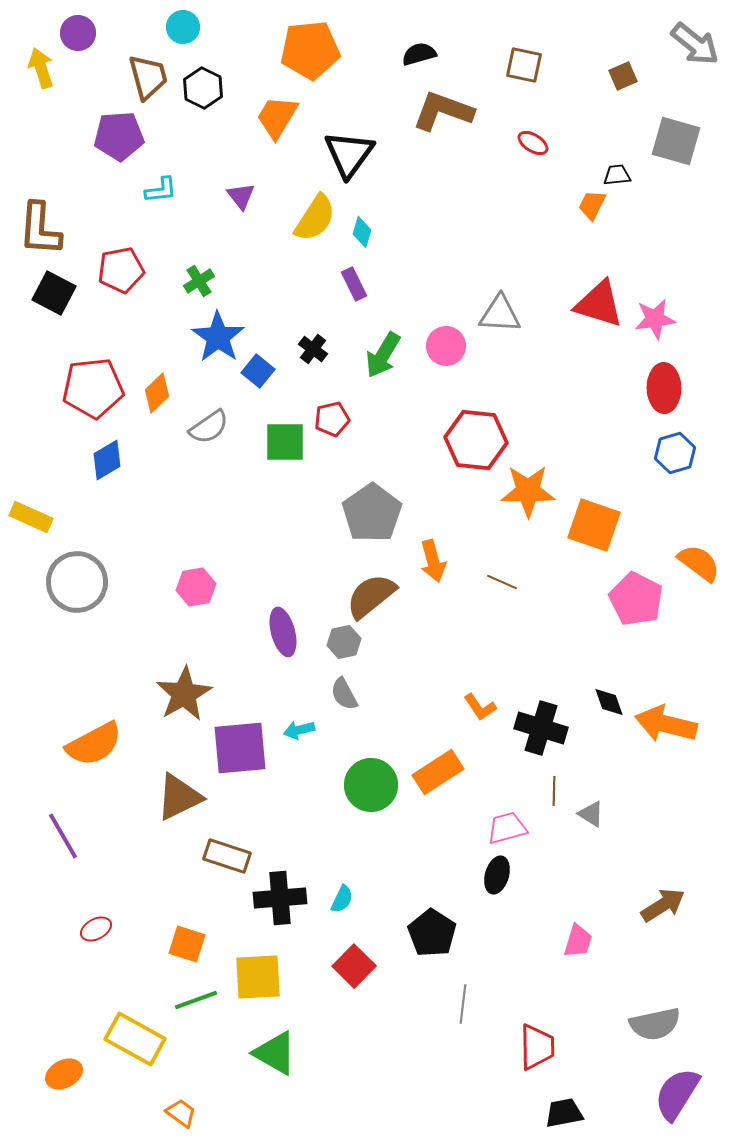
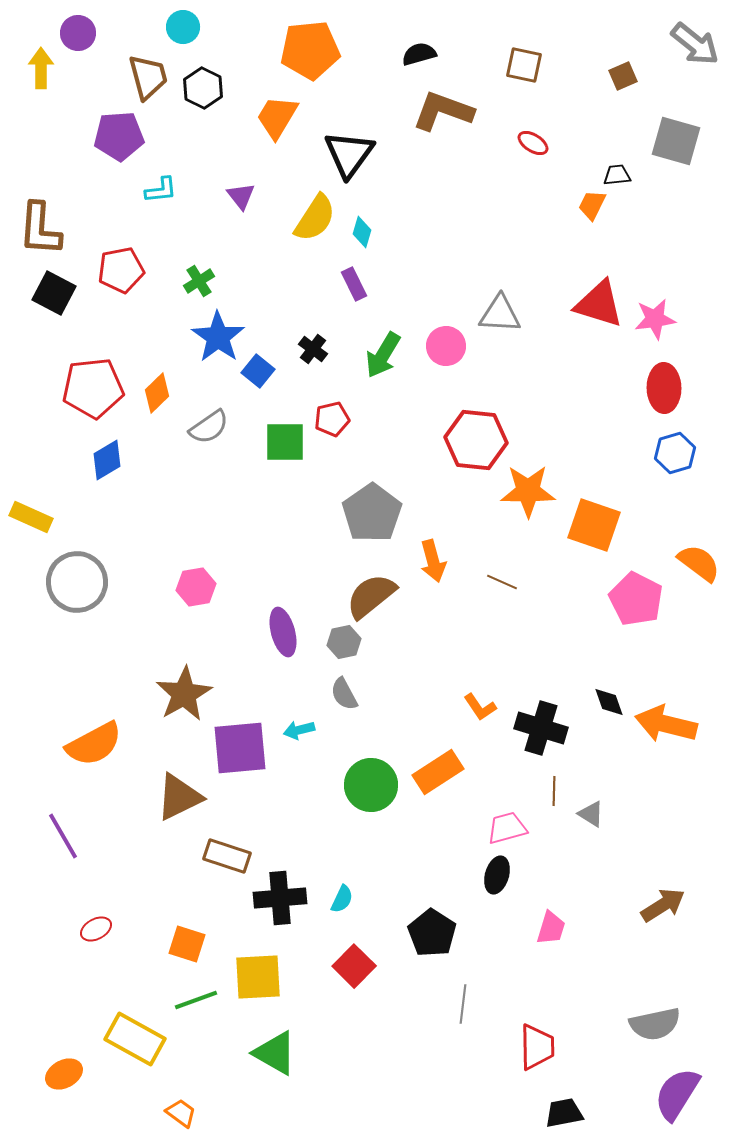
yellow arrow at (41, 68): rotated 18 degrees clockwise
pink trapezoid at (578, 941): moved 27 px left, 13 px up
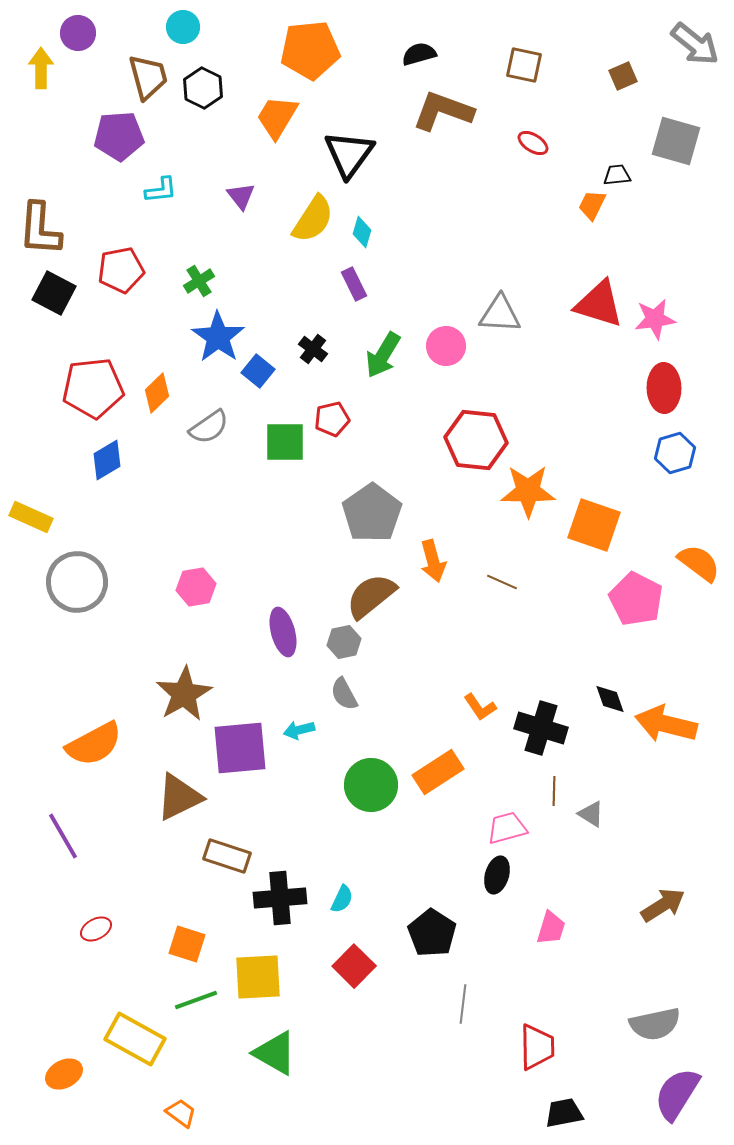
yellow semicircle at (315, 218): moved 2 px left, 1 px down
black diamond at (609, 702): moved 1 px right, 3 px up
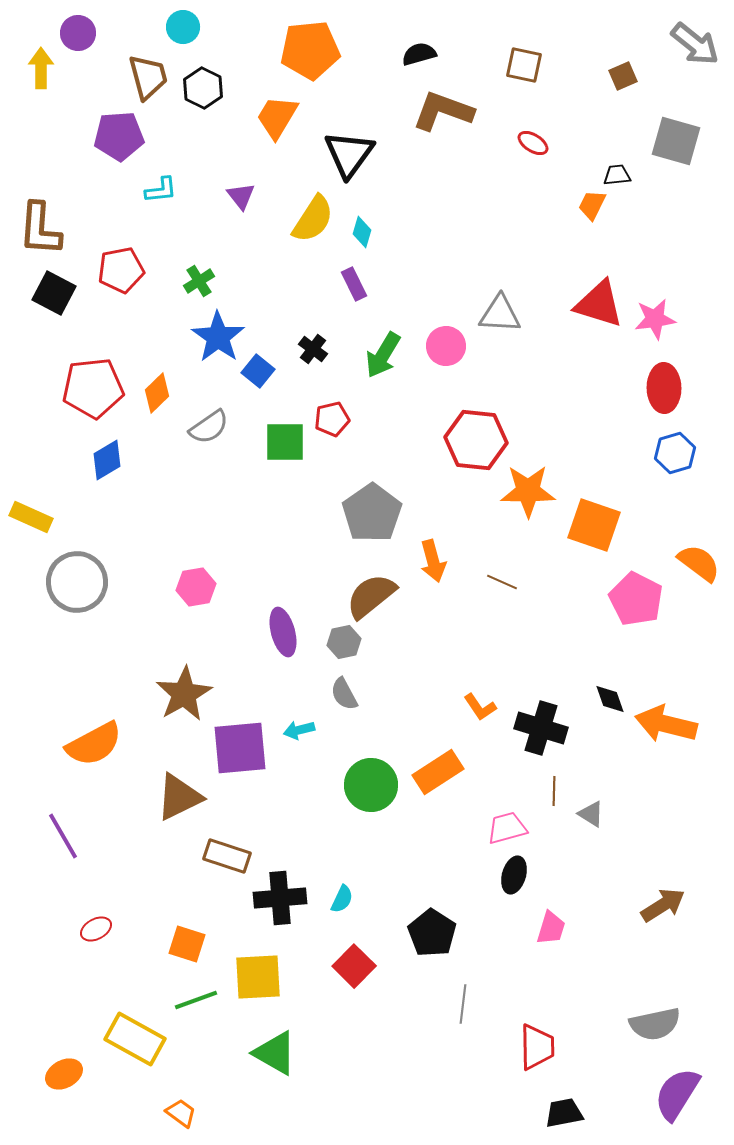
black ellipse at (497, 875): moved 17 px right
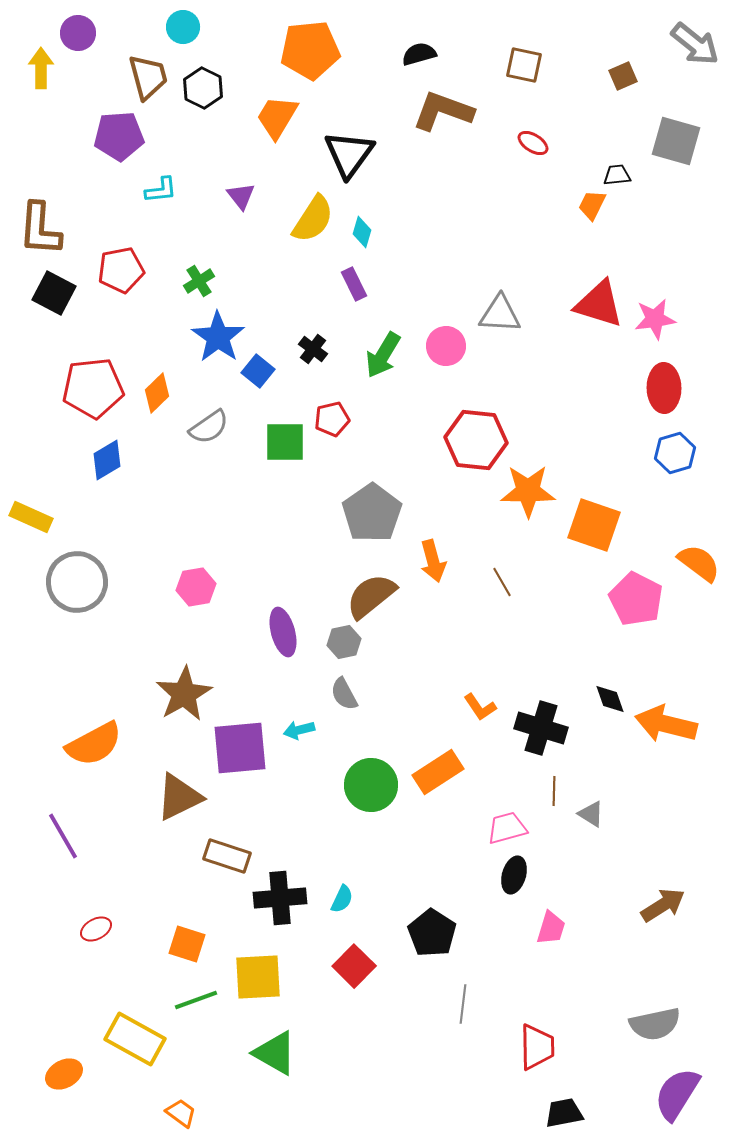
brown line at (502, 582): rotated 36 degrees clockwise
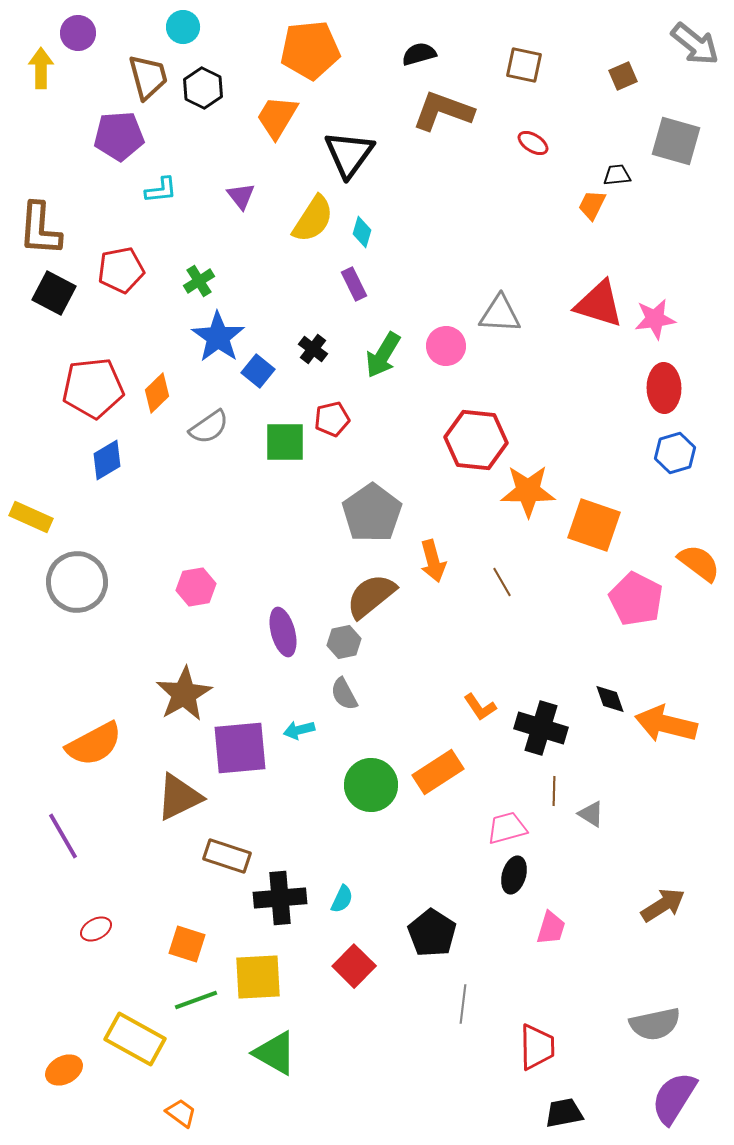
orange ellipse at (64, 1074): moved 4 px up
purple semicircle at (677, 1094): moved 3 px left, 4 px down
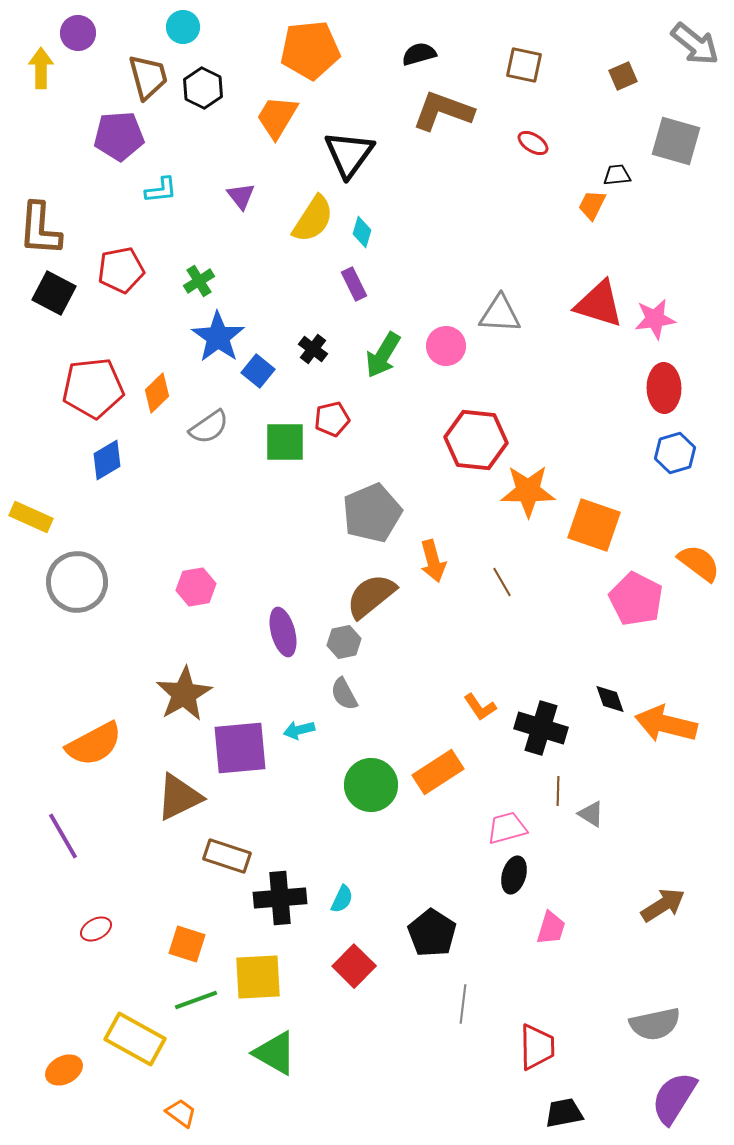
gray pentagon at (372, 513): rotated 12 degrees clockwise
brown line at (554, 791): moved 4 px right
